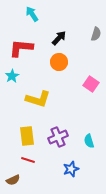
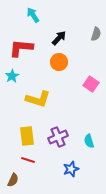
cyan arrow: moved 1 px right, 1 px down
brown semicircle: rotated 40 degrees counterclockwise
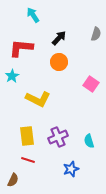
yellow L-shape: rotated 10 degrees clockwise
